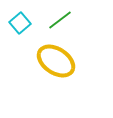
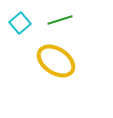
green line: rotated 20 degrees clockwise
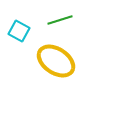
cyan square: moved 1 px left, 8 px down; rotated 20 degrees counterclockwise
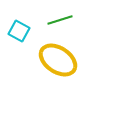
yellow ellipse: moved 2 px right, 1 px up
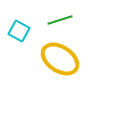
yellow ellipse: moved 2 px right, 1 px up
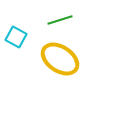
cyan square: moved 3 px left, 6 px down
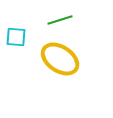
cyan square: rotated 25 degrees counterclockwise
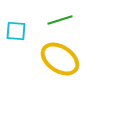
cyan square: moved 6 px up
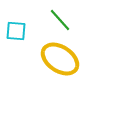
green line: rotated 65 degrees clockwise
